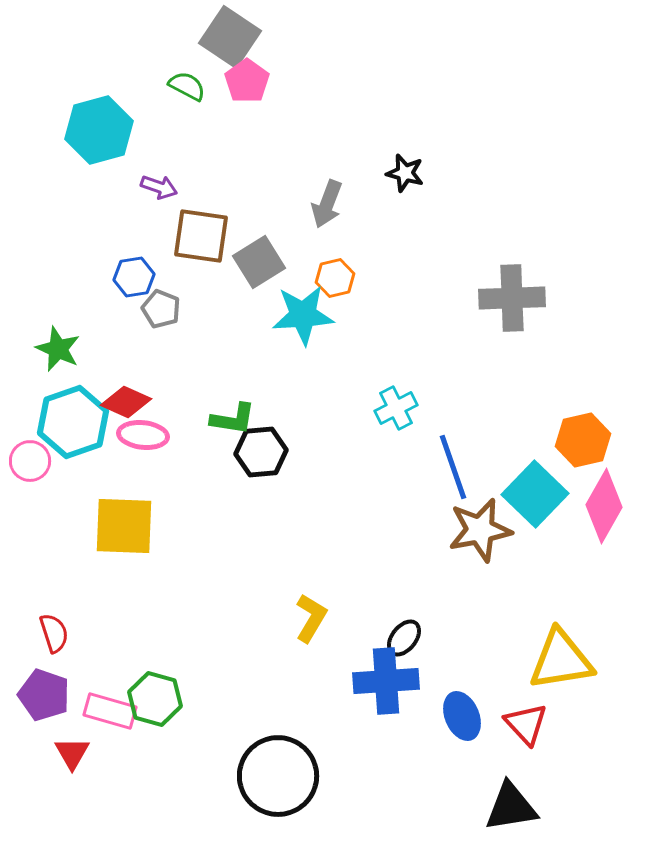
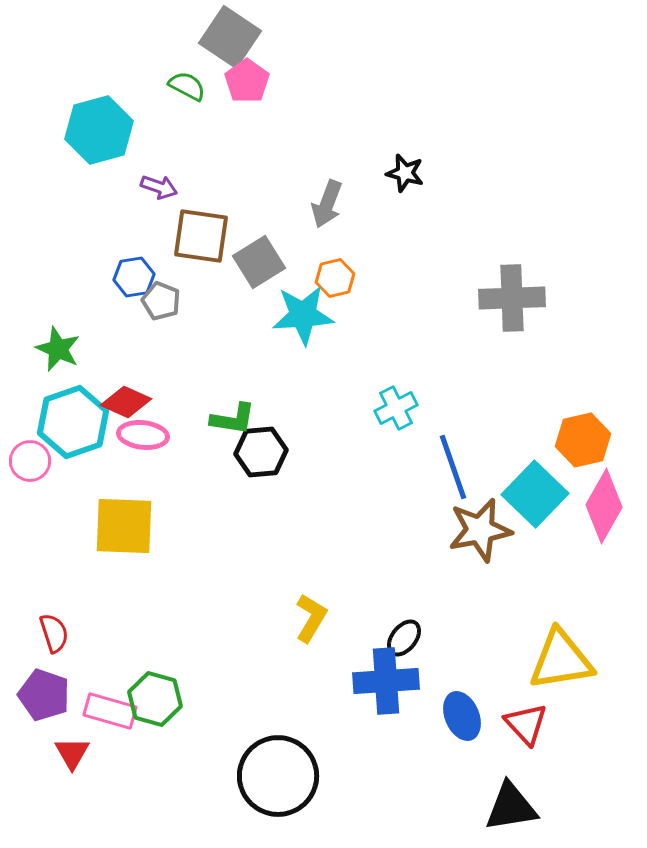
gray pentagon at (161, 309): moved 8 px up
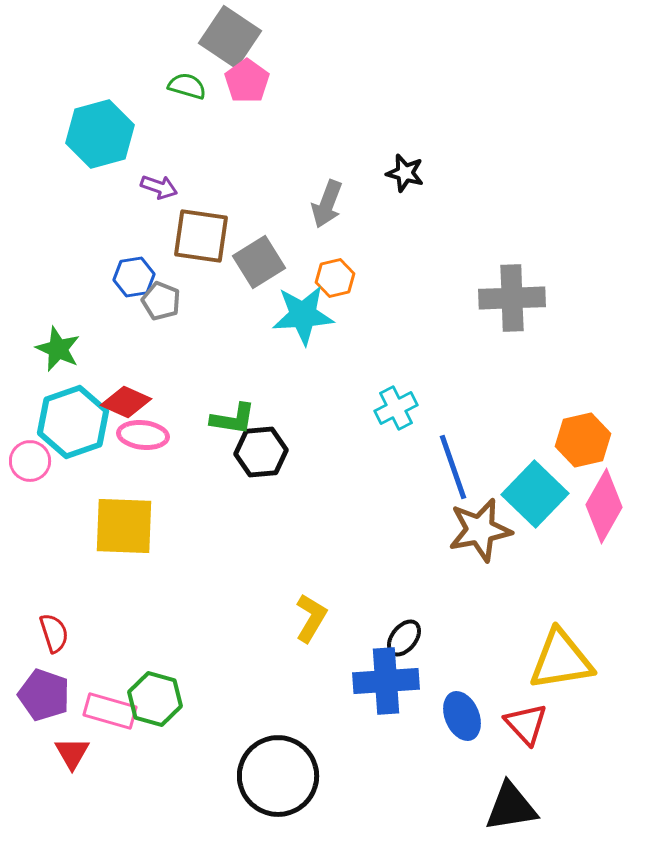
green semicircle at (187, 86): rotated 12 degrees counterclockwise
cyan hexagon at (99, 130): moved 1 px right, 4 px down
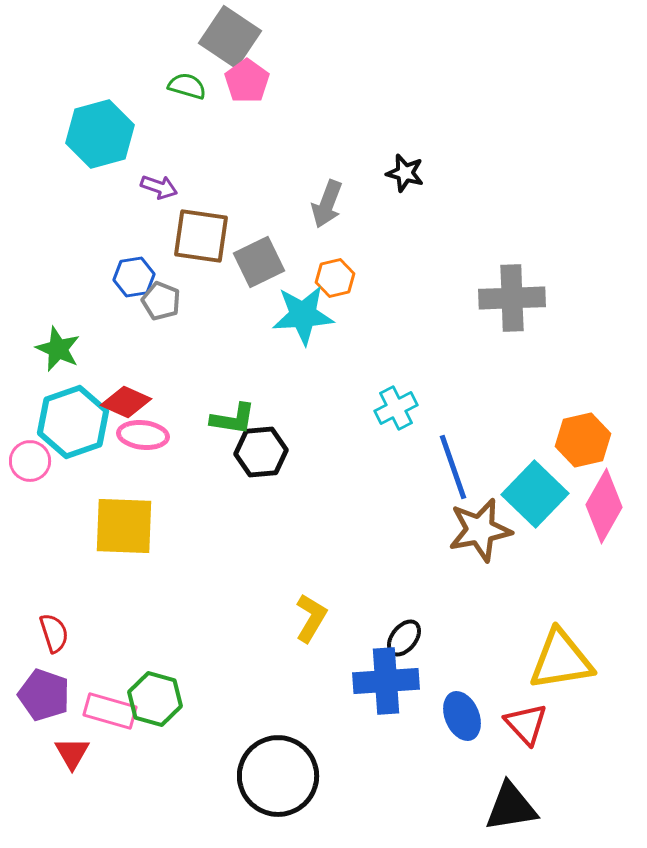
gray square at (259, 262): rotated 6 degrees clockwise
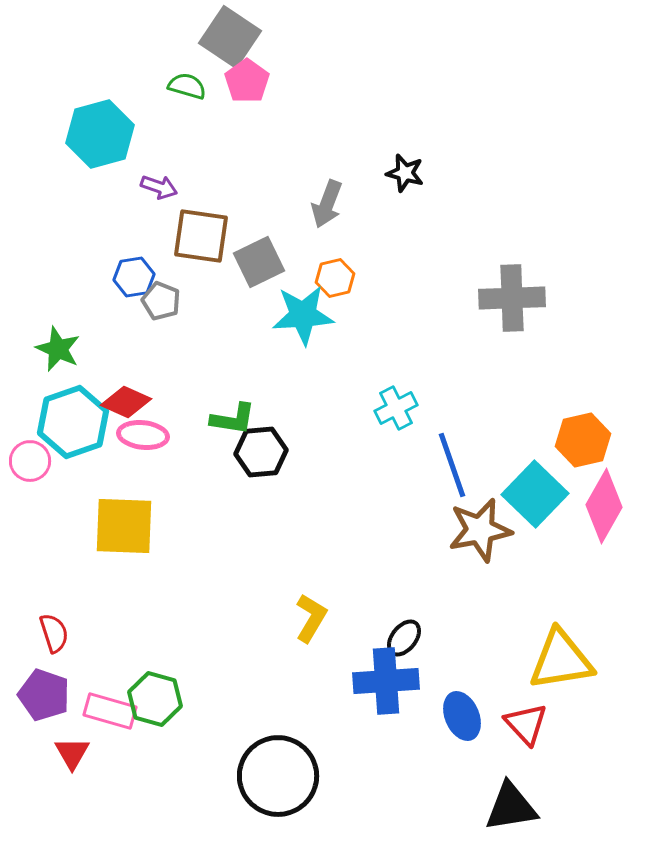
blue line at (453, 467): moved 1 px left, 2 px up
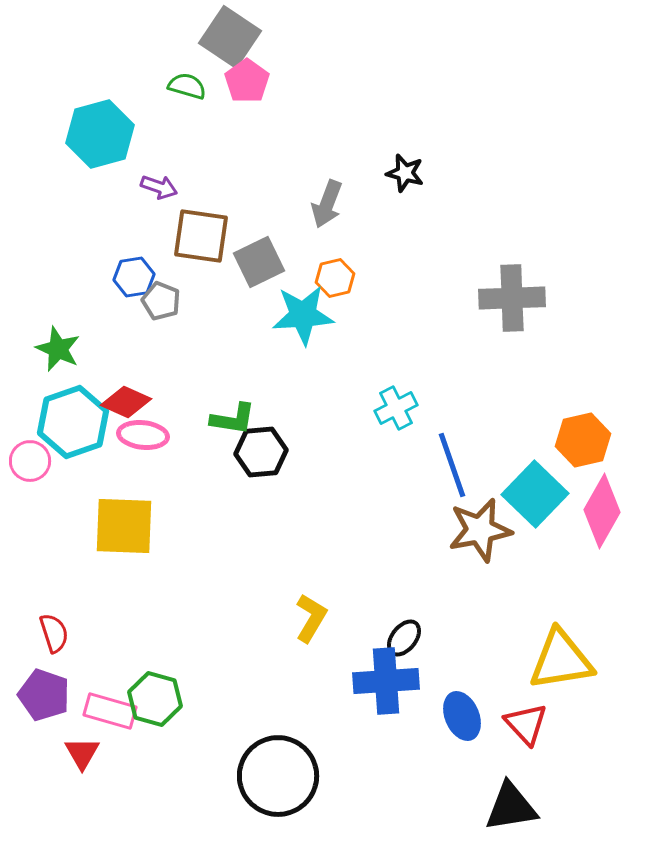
pink diamond at (604, 506): moved 2 px left, 5 px down
red triangle at (72, 753): moved 10 px right
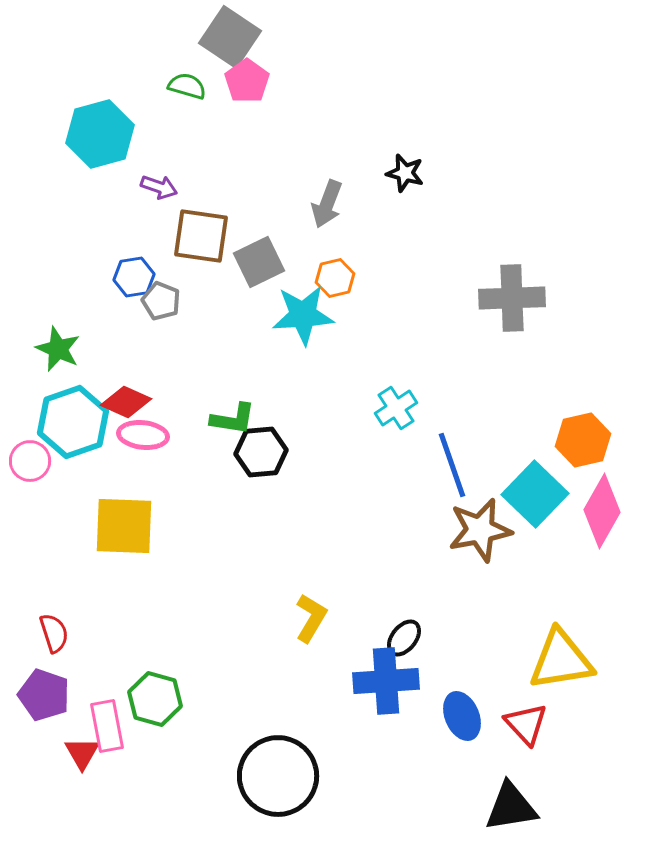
cyan cross at (396, 408): rotated 6 degrees counterclockwise
pink rectangle at (110, 711): moved 3 px left, 15 px down; rotated 63 degrees clockwise
